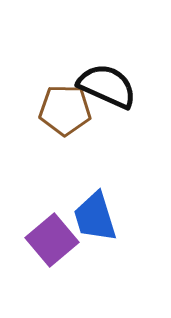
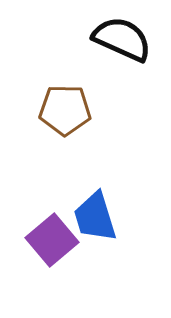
black semicircle: moved 15 px right, 47 px up
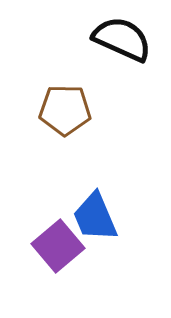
blue trapezoid: rotated 6 degrees counterclockwise
purple square: moved 6 px right, 6 px down
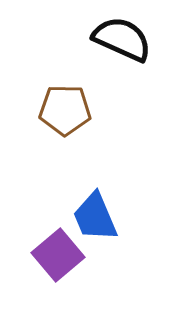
purple square: moved 9 px down
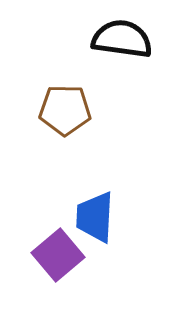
black semicircle: rotated 16 degrees counterclockwise
blue trapezoid: rotated 26 degrees clockwise
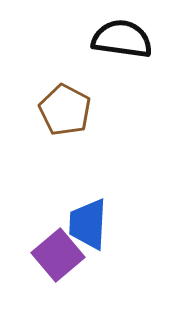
brown pentagon: rotated 27 degrees clockwise
blue trapezoid: moved 7 px left, 7 px down
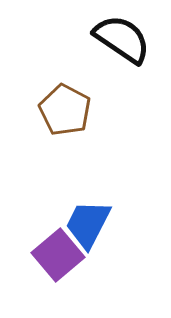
black semicircle: rotated 26 degrees clockwise
blue trapezoid: rotated 24 degrees clockwise
